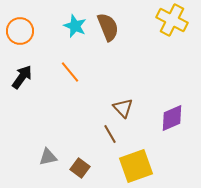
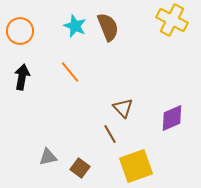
black arrow: rotated 25 degrees counterclockwise
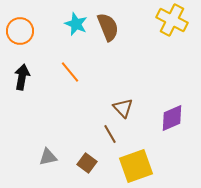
cyan star: moved 1 px right, 2 px up
brown square: moved 7 px right, 5 px up
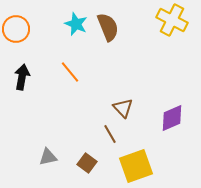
orange circle: moved 4 px left, 2 px up
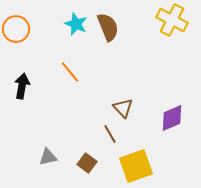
black arrow: moved 9 px down
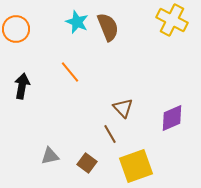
cyan star: moved 1 px right, 2 px up
gray triangle: moved 2 px right, 1 px up
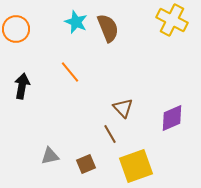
cyan star: moved 1 px left
brown semicircle: moved 1 px down
brown square: moved 1 px left, 1 px down; rotated 30 degrees clockwise
